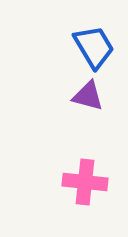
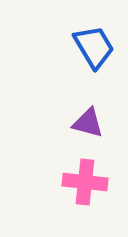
purple triangle: moved 27 px down
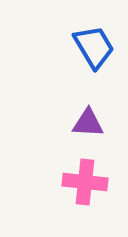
purple triangle: rotated 12 degrees counterclockwise
